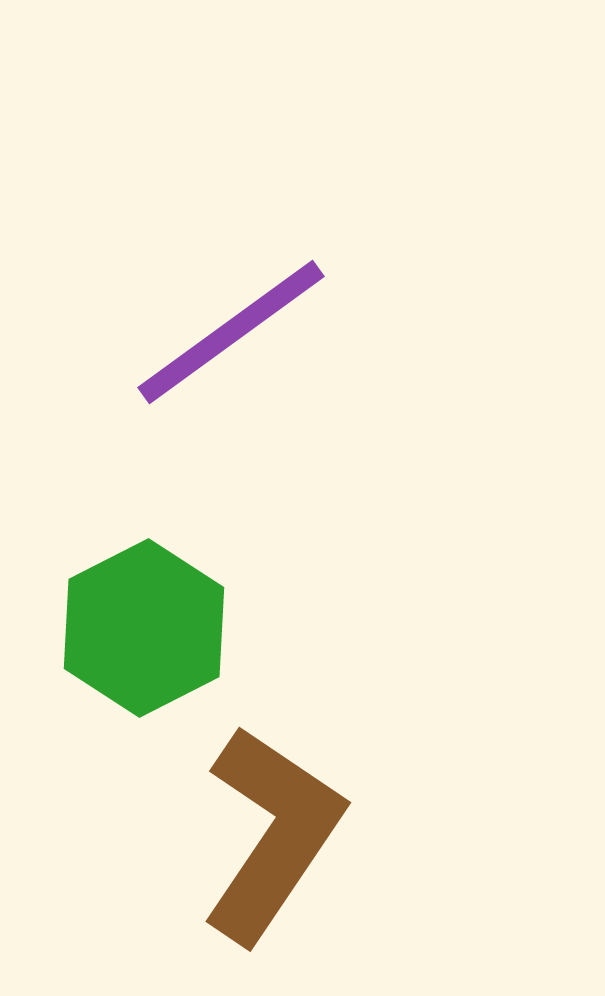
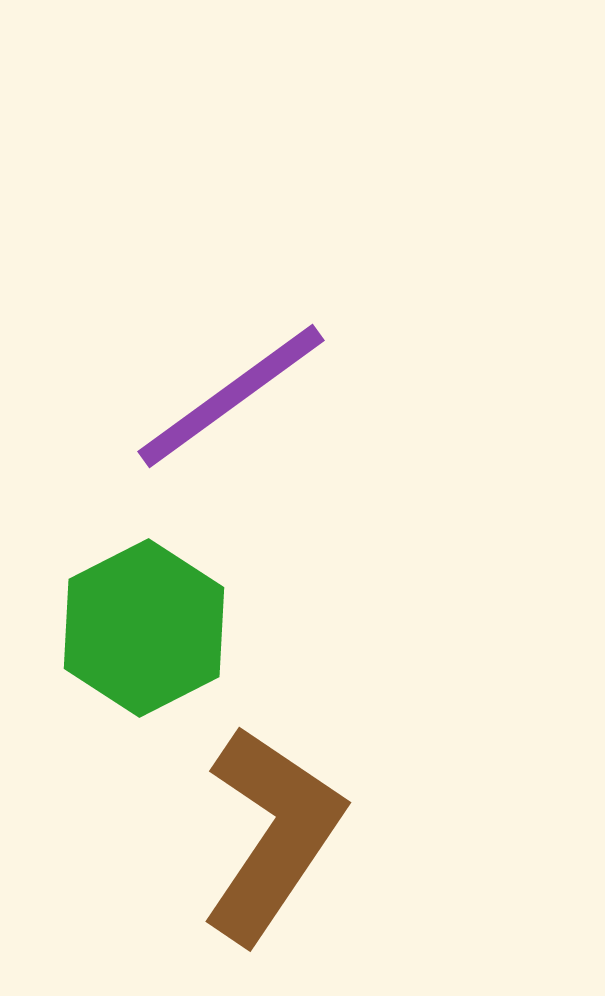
purple line: moved 64 px down
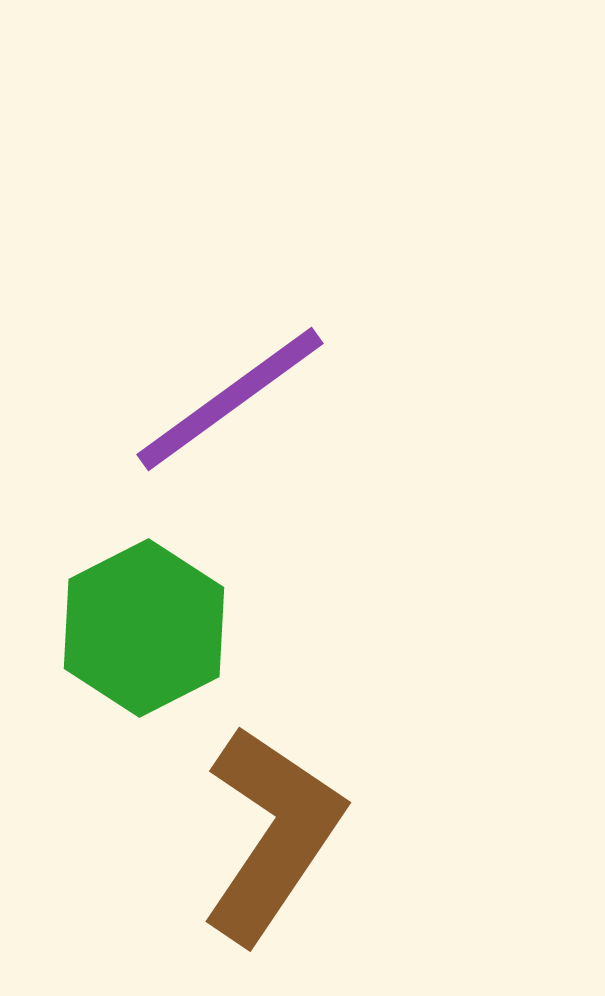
purple line: moved 1 px left, 3 px down
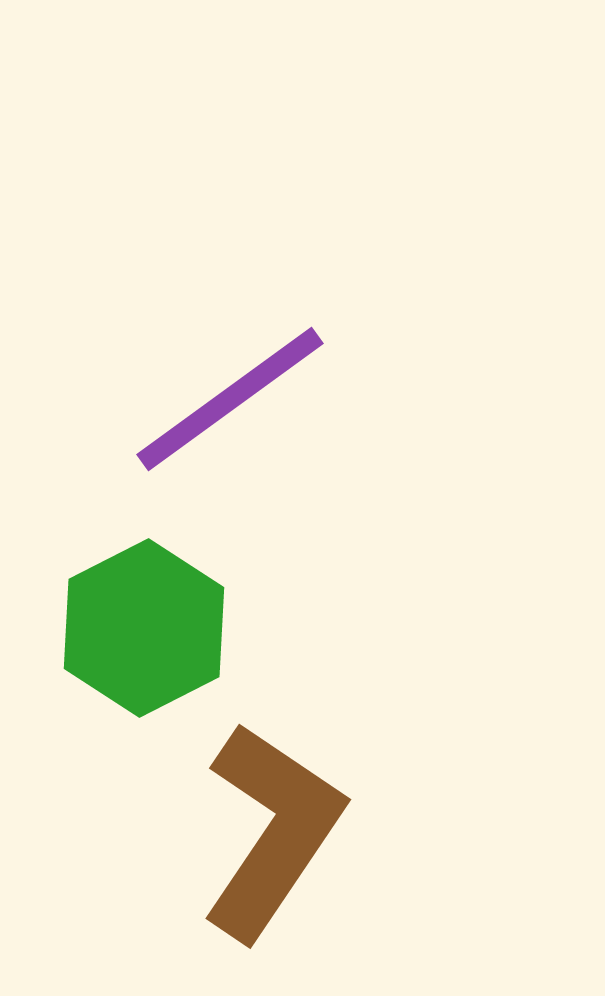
brown L-shape: moved 3 px up
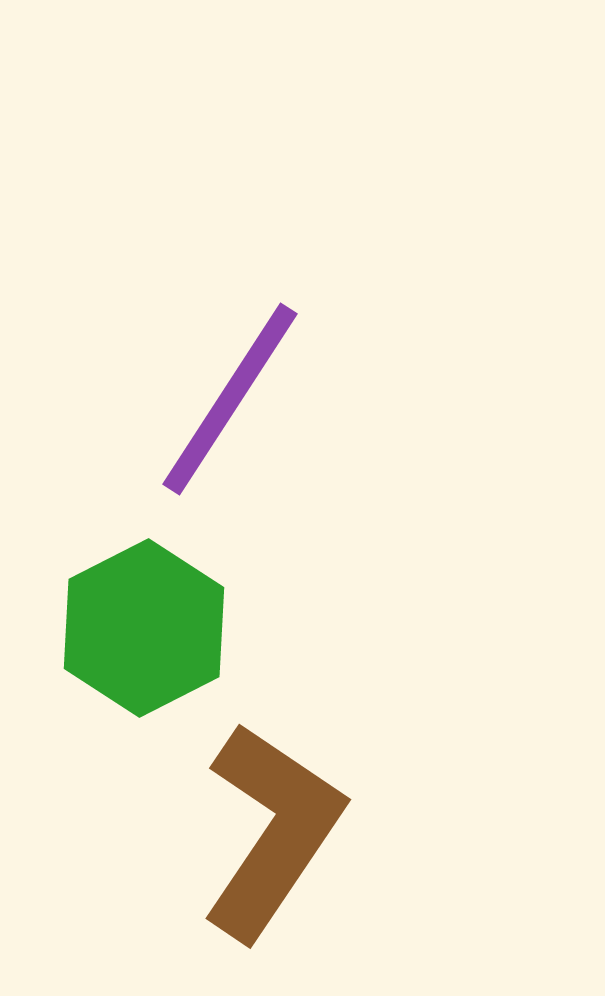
purple line: rotated 21 degrees counterclockwise
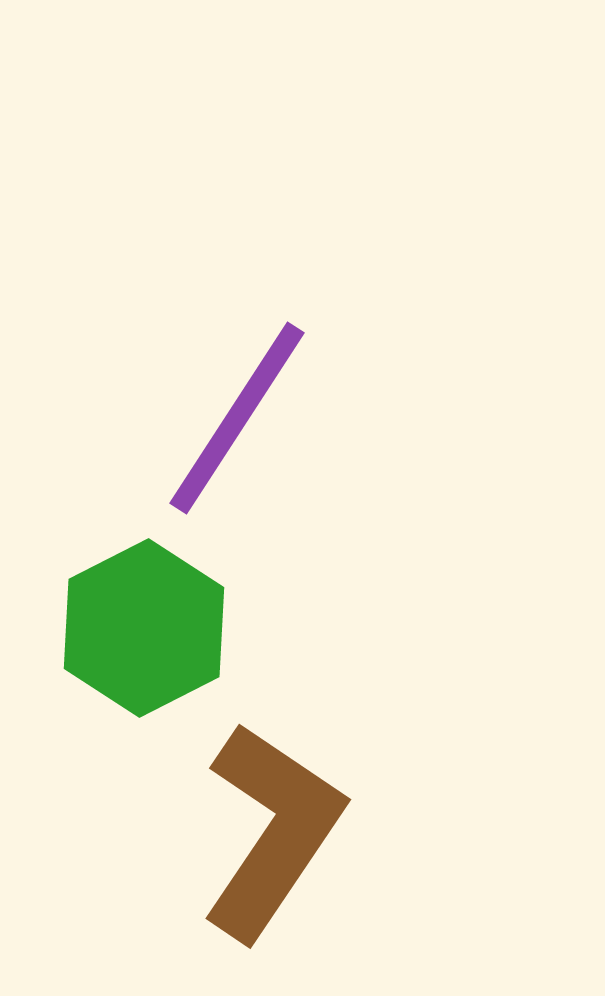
purple line: moved 7 px right, 19 px down
